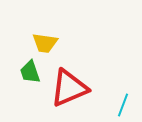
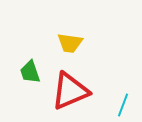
yellow trapezoid: moved 25 px right
red triangle: moved 1 px right, 3 px down
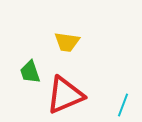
yellow trapezoid: moved 3 px left, 1 px up
red triangle: moved 5 px left, 4 px down
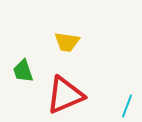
green trapezoid: moved 7 px left, 1 px up
cyan line: moved 4 px right, 1 px down
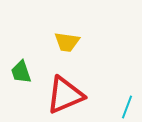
green trapezoid: moved 2 px left, 1 px down
cyan line: moved 1 px down
